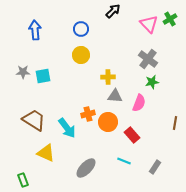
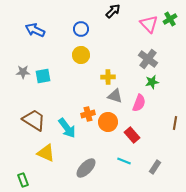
blue arrow: rotated 60 degrees counterclockwise
gray triangle: rotated 14 degrees clockwise
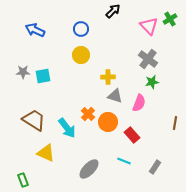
pink triangle: moved 2 px down
orange cross: rotated 32 degrees counterclockwise
gray ellipse: moved 3 px right, 1 px down
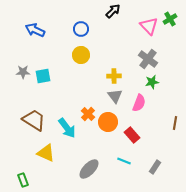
yellow cross: moved 6 px right, 1 px up
gray triangle: rotated 35 degrees clockwise
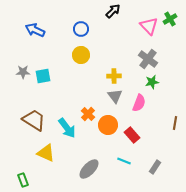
orange circle: moved 3 px down
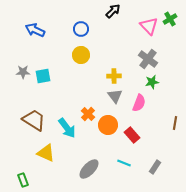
cyan line: moved 2 px down
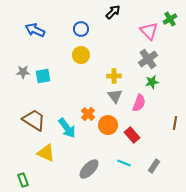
black arrow: moved 1 px down
pink triangle: moved 5 px down
gray cross: rotated 18 degrees clockwise
gray rectangle: moved 1 px left, 1 px up
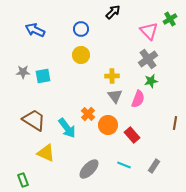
yellow cross: moved 2 px left
green star: moved 1 px left, 1 px up
pink semicircle: moved 1 px left, 4 px up
cyan line: moved 2 px down
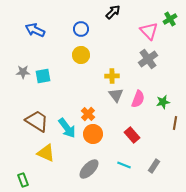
green star: moved 12 px right, 21 px down
gray triangle: moved 1 px right, 1 px up
brown trapezoid: moved 3 px right, 1 px down
orange circle: moved 15 px left, 9 px down
